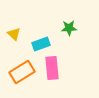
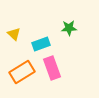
pink rectangle: rotated 15 degrees counterclockwise
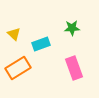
green star: moved 3 px right
pink rectangle: moved 22 px right
orange rectangle: moved 4 px left, 4 px up
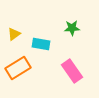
yellow triangle: rotated 40 degrees clockwise
cyan rectangle: rotated 30 degrees clockwise
pink rectangle: moved 2 px left, 3 px down; rotated 15 degrees counterclockwise
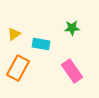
orange rectangle: rotated 30 degrees counterclockwise
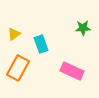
green star: moved 11 px right
cyan rectangle: rotated 60 degrees clockwise
pink rectangle: rotated 30 degrees counterclockwise
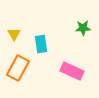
yellow triangle: rotated 24 degrees counterclockwise
cyan rectangle: rotated 12 degrees clockwise
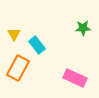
cyan rectangle: moved 4 px left, 1 px down; rotated 30 degrees counterclockwise
pink rectangle: moved 3 px right, 7 px down
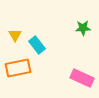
yellow triangle: moved 1 px right, 1 px down
orange rectangle: rotated 50 degrees clockwise
pink rectangle: moved 7 px right
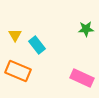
green star: moved 3 px right, 1 px down
orange rectangle: moved 3 px down; rotated 35 degrees clockwise
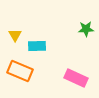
cyan rectangle: moved 1 px down; rotated 54 degrees counterclockwise
orange rectangle: moved 2 px right
pink rectangle: moved 6 px left
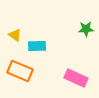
yellow triangle: rotated 24 degrees counterclockwise
